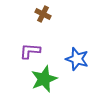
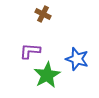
green star: moved 3 px right, 4 px up; rotated 8 degrees counterclockwise
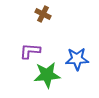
blue star: rotated 20 degrees counterclockwise
green star: rotated 24 degrees clockwise
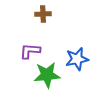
brown cross: rotated 28 degrees counterclockwise
blue star: rotated 10 degrees counterclockwise
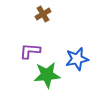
brown cross: rotated 28 degrees counterclockwise
